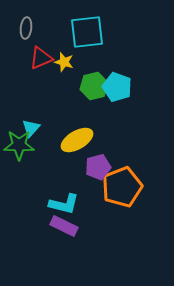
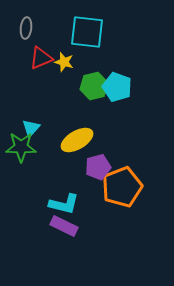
cyan square: rotated 12 degrees clockwise
green star: moved 2 px right, 2 px down
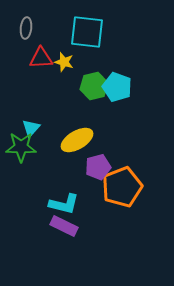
red triangle: rotated 20 degrees clockwise
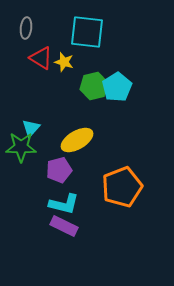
red triangle: rotated 35 degrees clockwise
cyan pentagon: rotated 20 degrees clockwise
purple pentagon: moved 39 px left, 3 px down
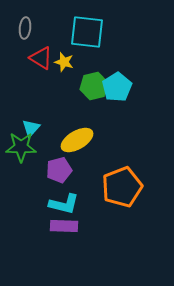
gray ellipse: moved 1 px left
purple rectangle: rotated 24 degrees counterclockwise
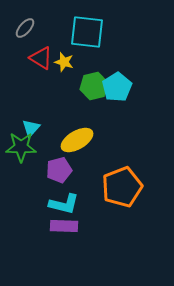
gray ellipse: rotated 35 degrees clockwise
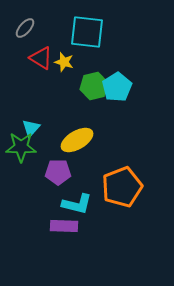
purple pentagon: moved 1 px left, 2 px down; rotated 15 degrees clockwise
cyan L-shape: moved 13 px right
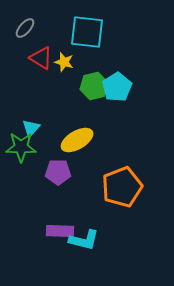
cyan L-shape: moved 7 px right, 36 px down
purple rectangle: moved 4 px left, 5 px down
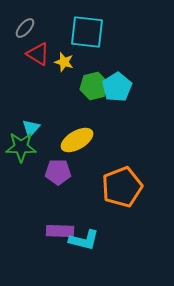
red triangle: moved 3 px left, 4 px up
